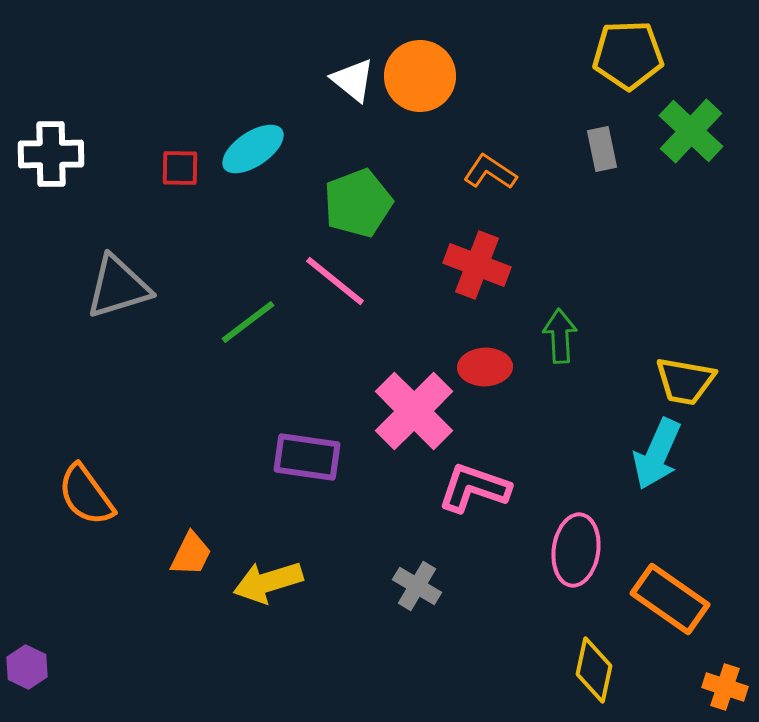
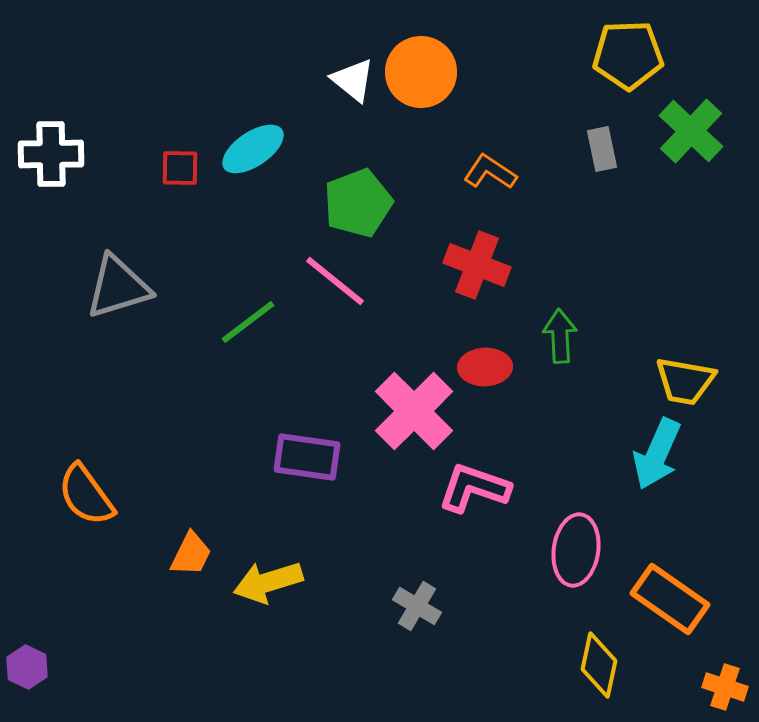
orange circle: moved 1 px right, 4 px up
gray cross: moved 20 px down
yellow diamond: moved 5 px right, 5 px up
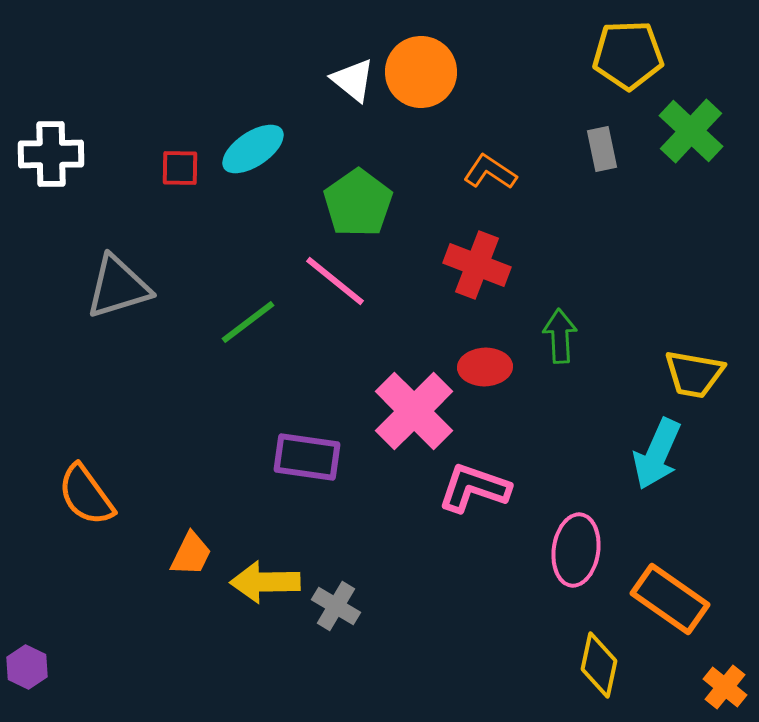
green pentagon: rotated 14 degrees counterclockwise
yellow trapezoid: moved 9 px right, 7 px up
yellow arrow: moved 3 px left; rotated 16 degrees clockwise
gray cross: moved 81 px left
orange cross: rotated 21 degrees clockwise
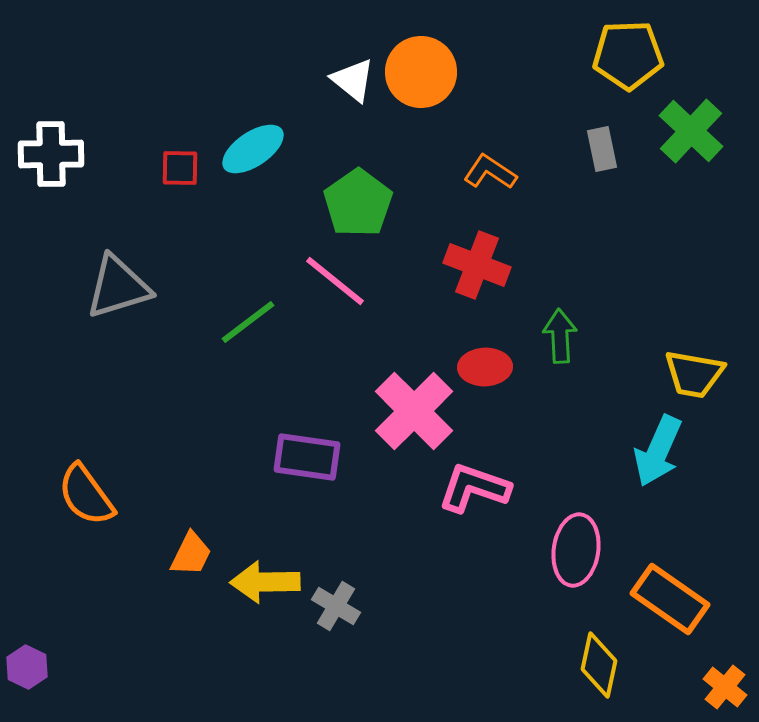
cyan arrow: moved 1 px right, 3 px up
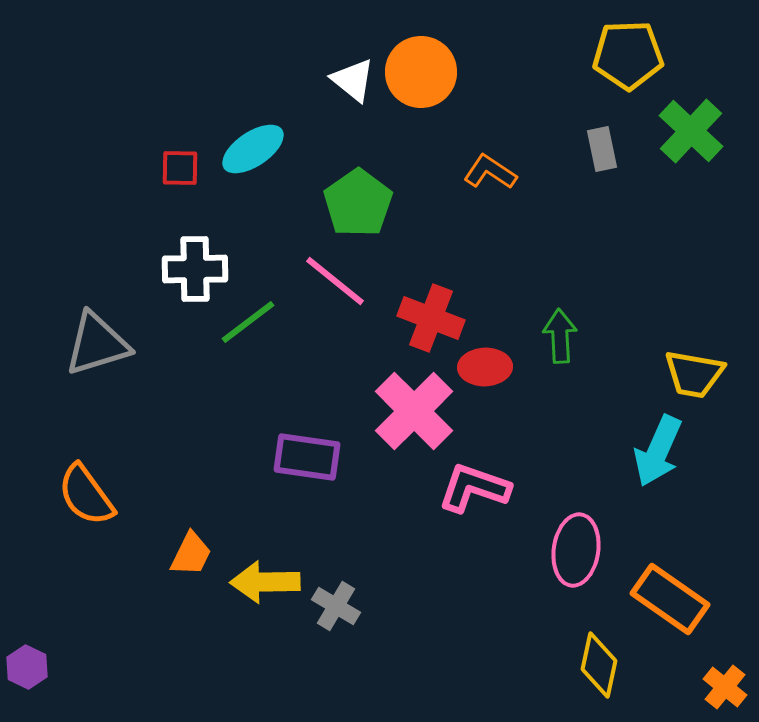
white cross: moved 144 px right, 115 px down
red cross: moved 46 px left, 53 px down
gray triangle: moved 21 px left, 57 px down
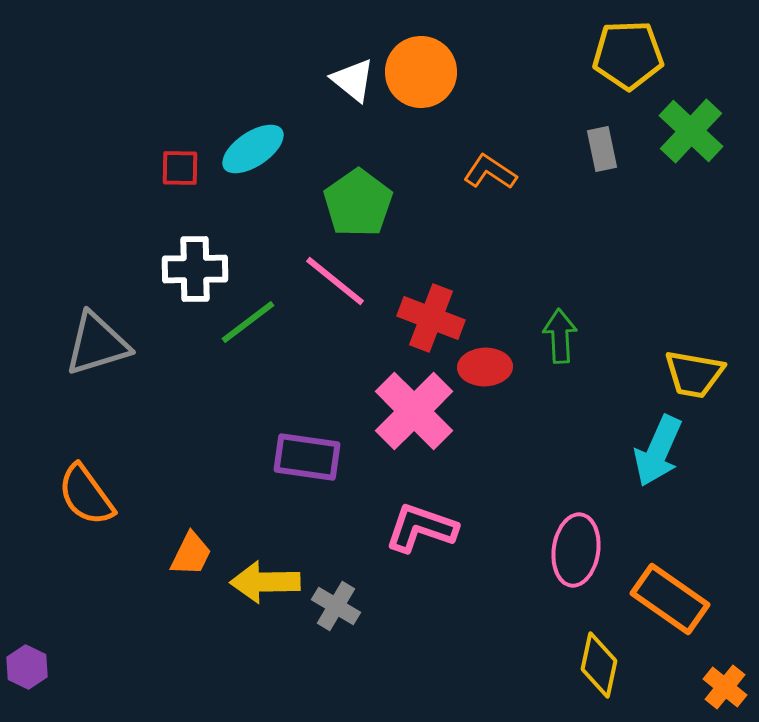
pink L-shape: moved 53 px left, 40 px down
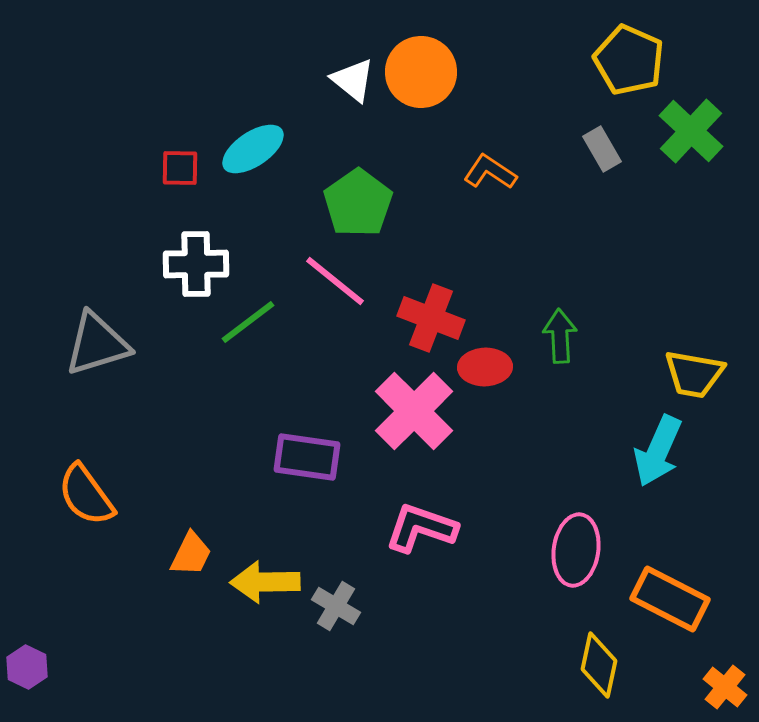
yellow pentagon: moved 1 px right, 5 px down; rotated 26 degrees clockwise
gray rectangle: rotated 18 degrees counterclockwise
white cross: moved 1 px right, 5 px up
orange rectangle: rotated 8 degrees counterclockwise
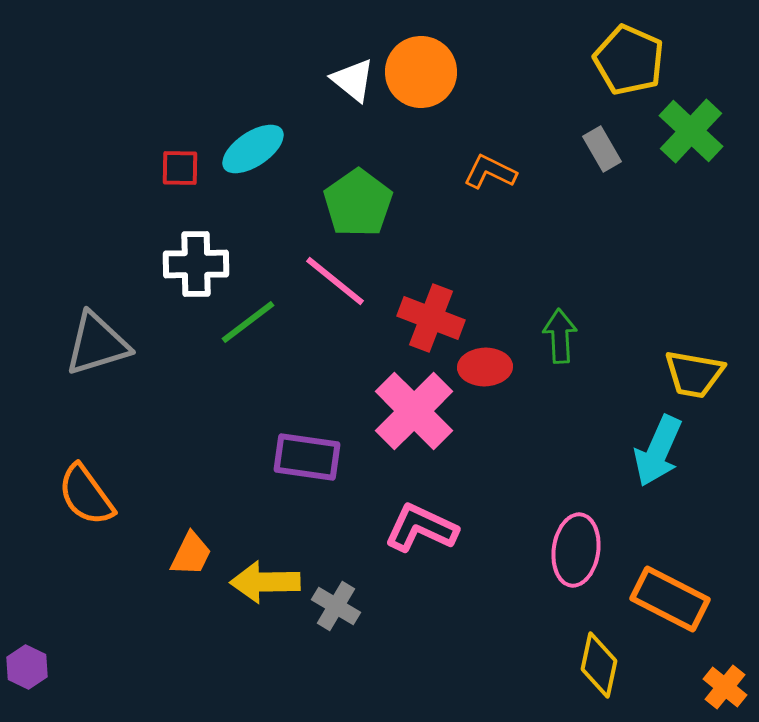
orange L-shape: rotated 8 degrees counterclockwise
pink L-shape: rotated 6 degrees clockwise
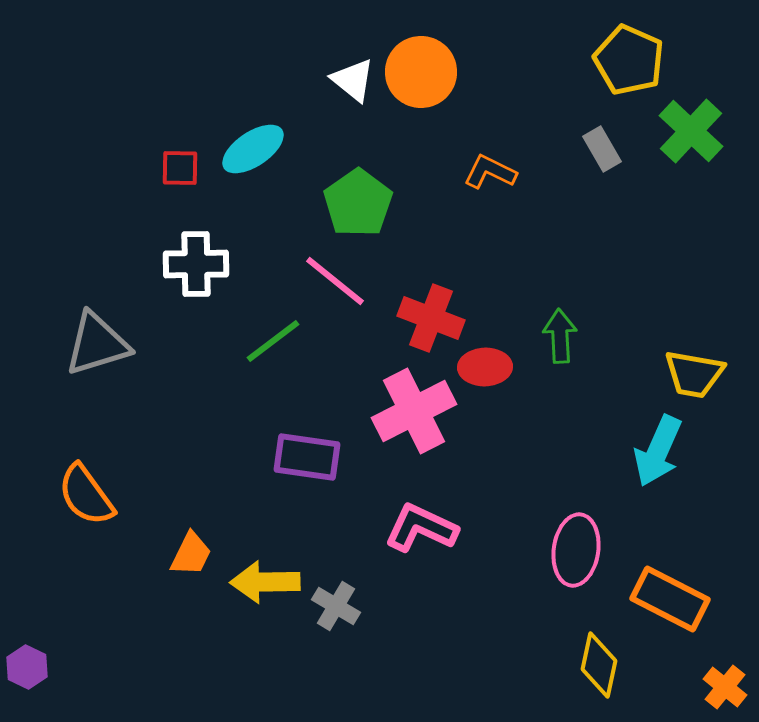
green line: moved 25 px right, 19 px down
pink cross: rotated 18 degrees clockwise
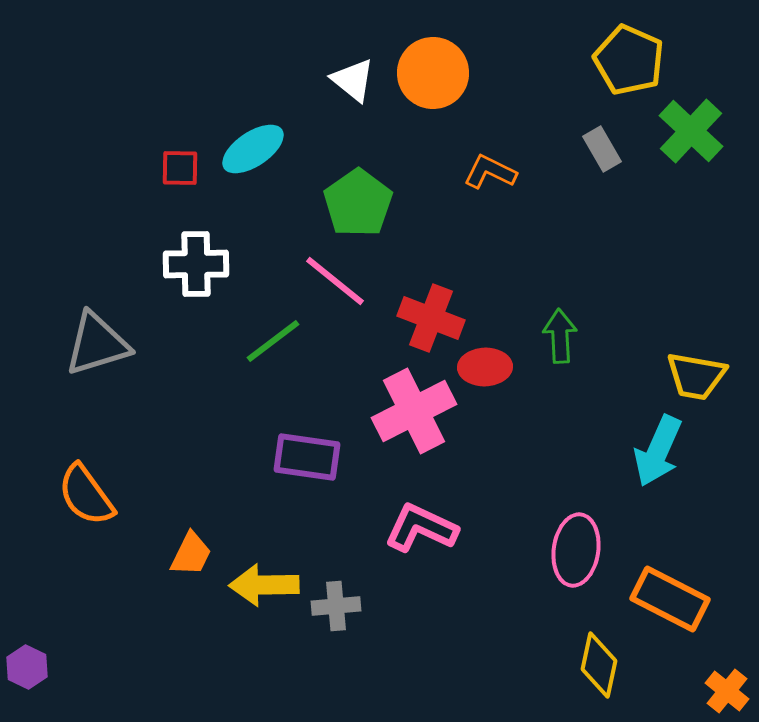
orange circle: moved 12 px right, 1 px down
yellow trapezoid: moved 2 px right, 2 px down
yellow arrow: moved 1 px left, 3 px down
gray cross: rotated 36 degrees counterclockwise
orange cross: moved 2 px right, 4 px down
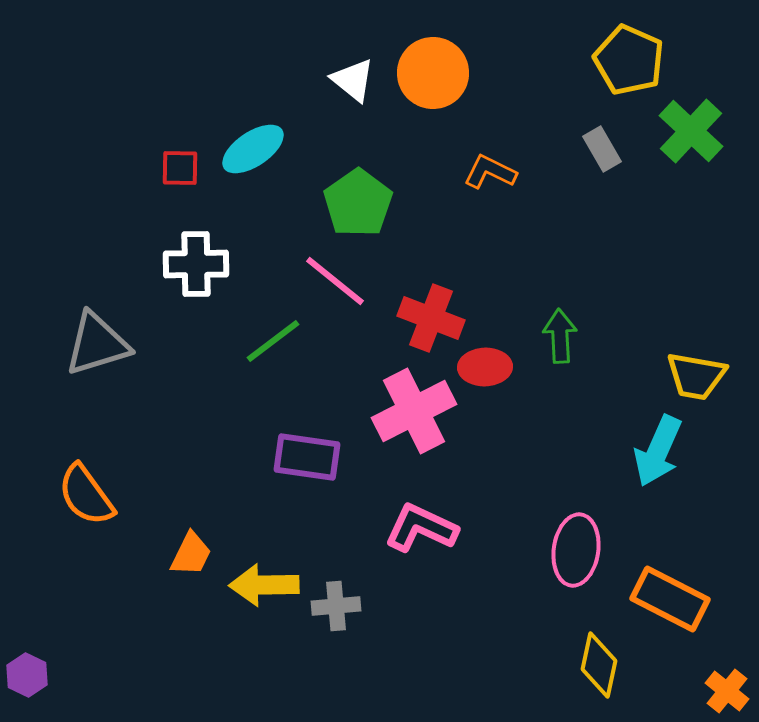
purple hexagon: moved 8 px down
